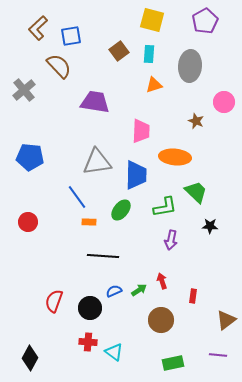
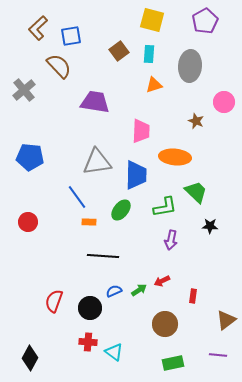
red arrow: rotated 98 degrees counterclockwise
brown circle: moved 4 px right, 4 px down
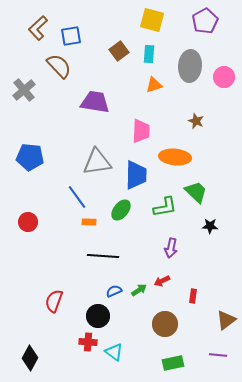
pink circle: moved 25 px up
purple arrow: moved 8 px down
black circle: moved 8 px right, 8 px down
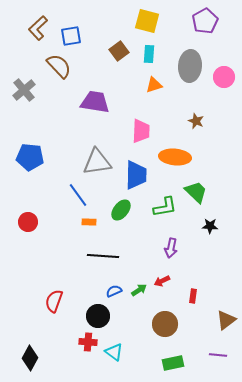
yellow square: moved 5 px left, 1 px down
blue line: moved 1 px right, 2 px up
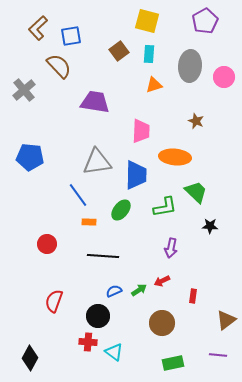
red circle: moved 19 px right, 22 px down
brown circle: moved 3 px left, 1 px up
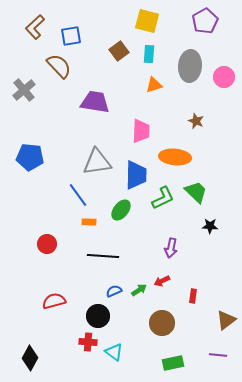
brown L-shape: moved 3 px left, 1 px up
green L-shape: moved 2 px left, 9 px up; rotated 15 degrees counterclockwise
red semicircle: rotated 55 degrees clockwise
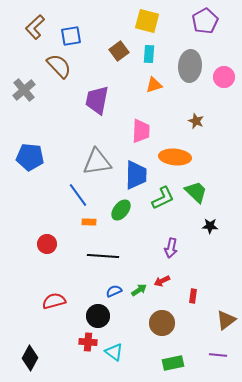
purple trapezoid: moved 2 px right, 2 px up; rotated 88 degrees counterclockwise
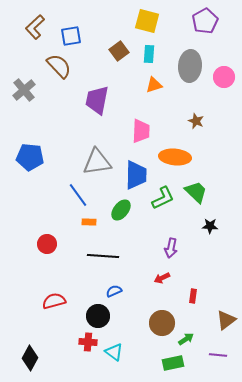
red arrow: moved 3 px up
green arrow: moved 47 px right, 49 px down
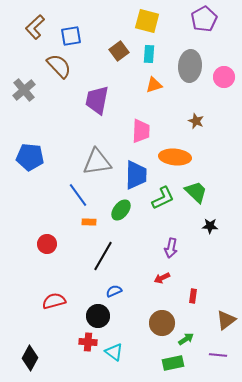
purple pentagon: moved 1 px left, 2 px up
black line: rotated 64 degrees counterclockwise
